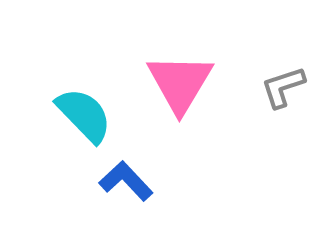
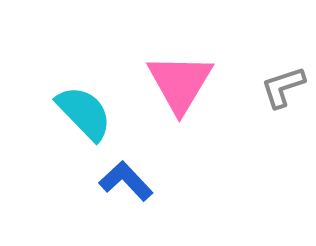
cyan semicircle: moved 2 px up
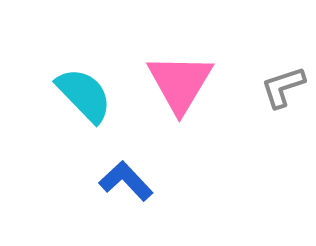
cyan semicircle: moved 18 px up
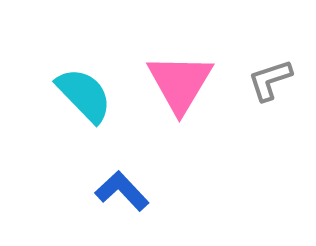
gray L-shape: moved 13 px left, 7 px up
blue L-shape: moved 4 px left, 10 px down
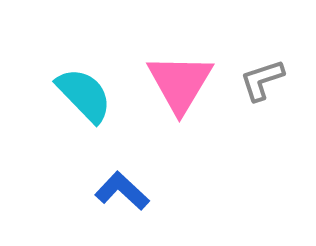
gray L-shape: moved 8 px left
blue L-shape: rotated 4 degrees counterclockwise
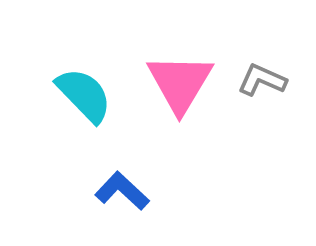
gray L-shape: rotated 42 degrees clockwise
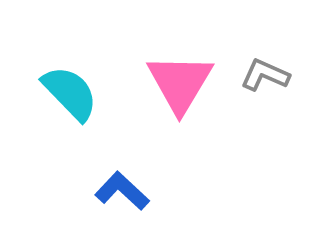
gray L-shape: moved 3 px right, 5 px up
cyan semicircle: moved 14 px left, 2 px up
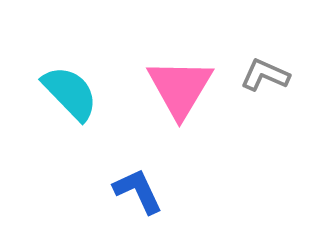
pink triangle: moved 5 px down
blue L-shape: moved 16 px right; rotated 22 degrees clockwise
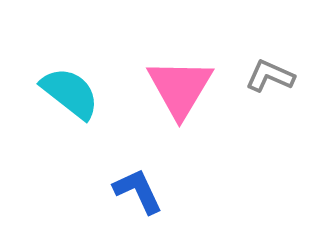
gray L-shape: moved 5 px right, 1 px down
cyan semicircle: rotated 8 degrees counterclockwise
